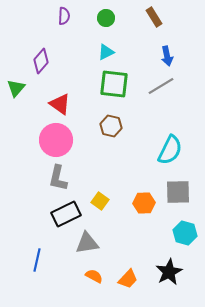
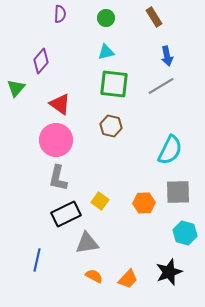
purple semicircle: moved 4 px left, 2 px up
cyan triangle: rotated 12 degrees clockwise
black star: rotated 8 degrees clockwise
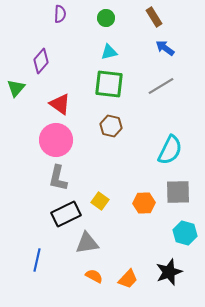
cyan triangle: moved 3 px right
blue arrow: moved 2 px left, 8 px up; rotated 138 degrees clockwise
green square: moved 5 px left
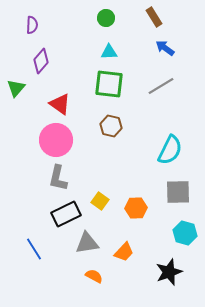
purple semicircle: moved 28 px left, 11 px down
cyan triangle: rotated 12 degrees clockwise
orange hexagon: moved 8 px left, 5 px down
blue line: moved 3 px left, 11 px up; rotated 45 degrees counterclockwise
orange trapezoid: moved 4 px left, 27 px up
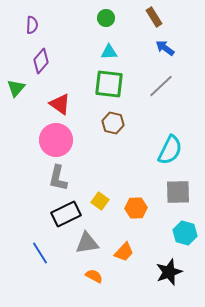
gray line: rotated 12 degrees counterclockwise
brown hexagon: moved 2 px right, 3 px up
blue line: moved 6 px right, 4 px down
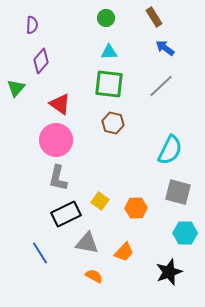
gray square: rotated 16 degrees clockwise
cyan hexagon: rotated 15 degrees counterclockwise
gray triangle: rotated 20 degrees clockwise
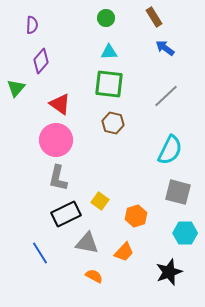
gray line: moved 5 px right, 10 px down
orange hexagon: moved 8 px down; rotated 15 degrees counterclockwise
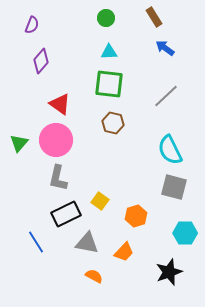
purple semicircle: rotated 18 degrees clockwise
green triangle: moved 3 px right, 55 px down
cyan semicircle: rotated 128 degrees clockwise
gray square: moved 4 px left, 5 px up
blue line: moved 4 px left, 11 px up
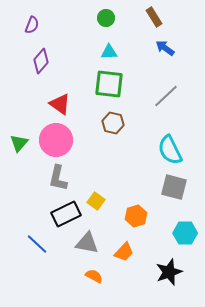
yellow square: moved 4 px left
blue line: moved 1 px right, 2 px down; rotated 15 degrees counterclockwise
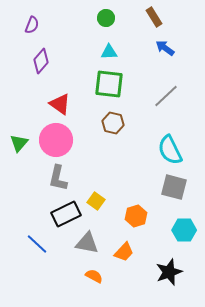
cyan hexagon: moved 1 px left, 3 px up
